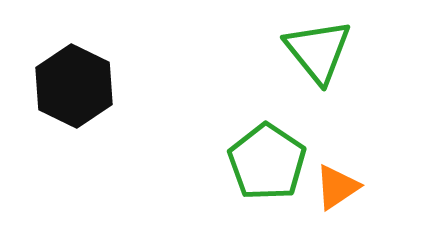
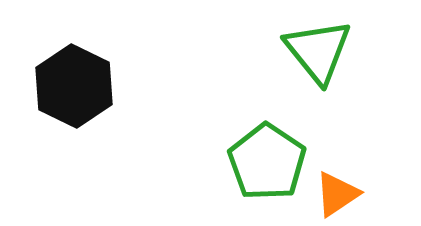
orange triangle: moved 7 px down
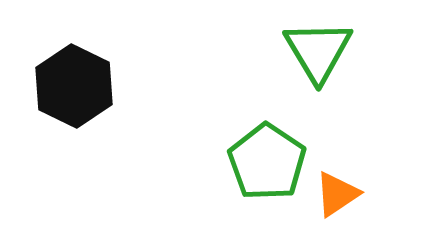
green triangle: rotated 8 degrees clockwise
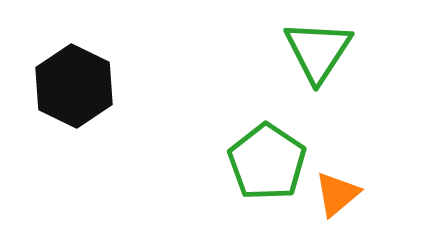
green triangle: rotated 4 degrees clockwise
orange triangle: rotated 6 degrees counterclockwise
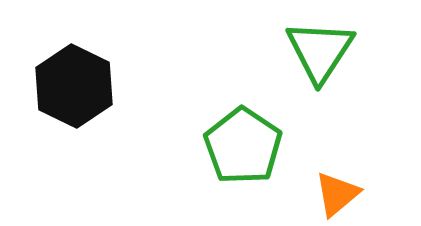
green triangle: moved 2 px right
green pentagon: moved 24 px left, 16 px up
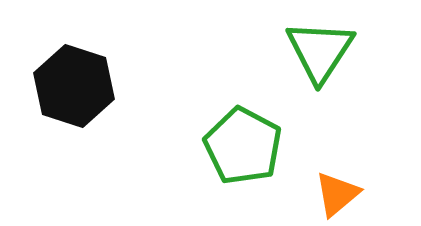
black hexagon: rotated 8 degrees counterclockwise
green pentagon: rotated 6 degrees counterclockwise
